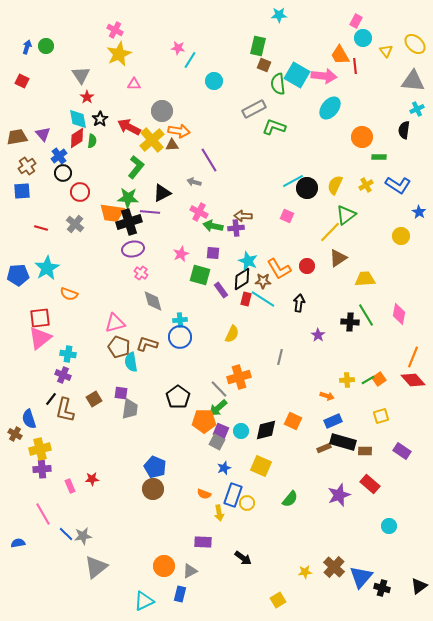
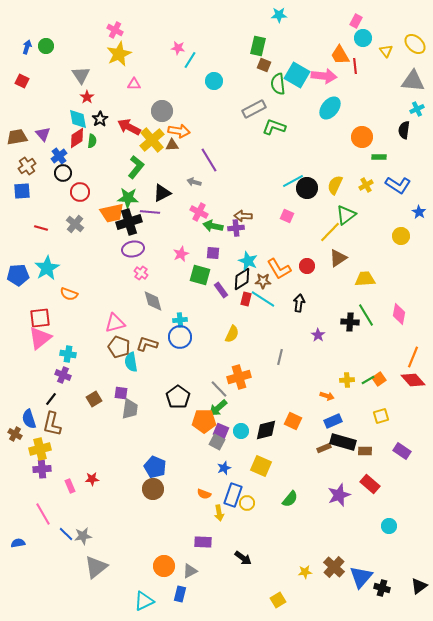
orange trapezoid at (112, 213): rotated 20 degrees counterclockwise
brown L-shape at (65, 410): moved 13 px left, 14 px down
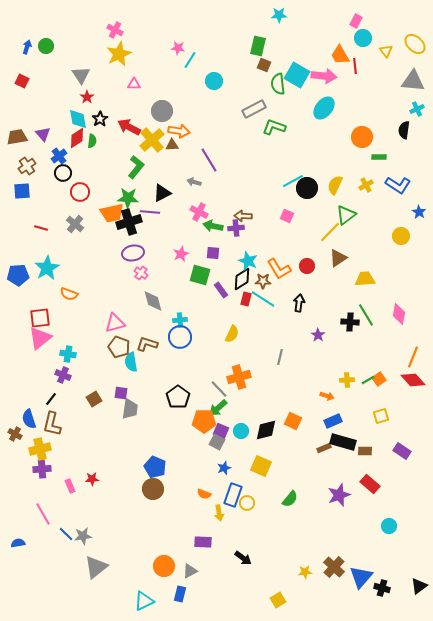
cyan ellipse at (330, 108): moved 6 px left
purple ellipse at (133, 249): moved 4 px down
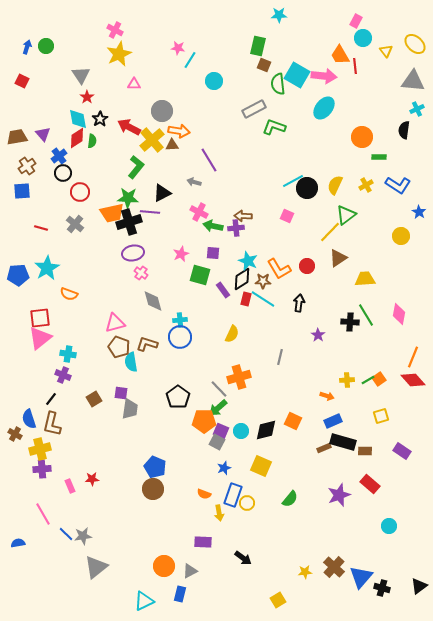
purple rectangle at (221, 290): moved 2 px right
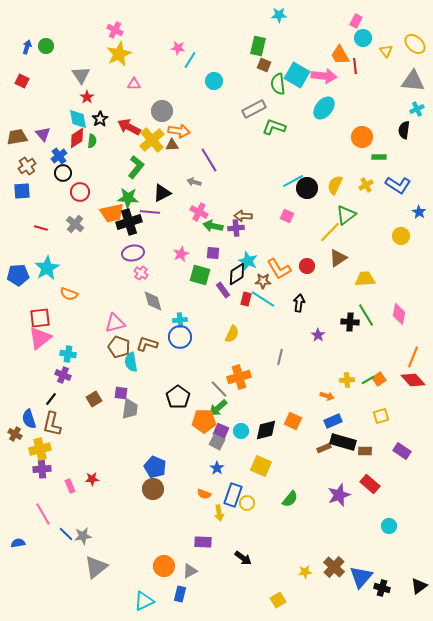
black diamond at (242, 279): moved 5 px left, 5 px up
blue star at (224, 468): moved 7 px left; rotated 16 degrees counterclockwise
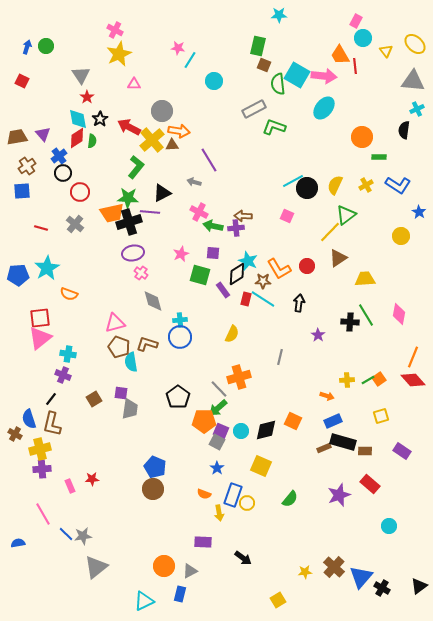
black cross at (382, 588): rotated 14 degrees clockwise
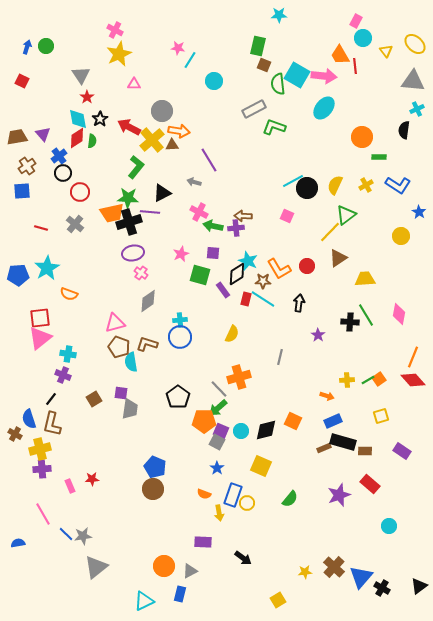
gray diamond at (153, 301): moved 5 px left; rotated 70 degrees clockwise
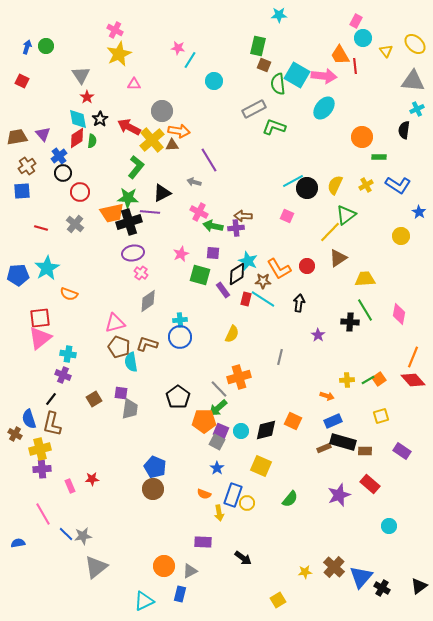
green line at (366, 315): moved 1 px left, 5 px up
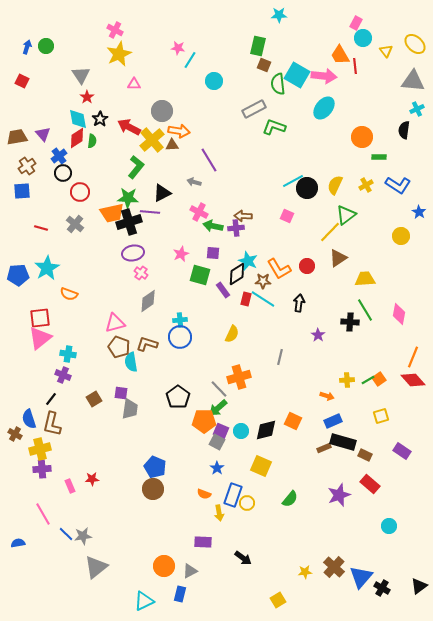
pink rectangle at (356, 21): moved 2 px down
brown rectangle at (365, 451): moved 4 px down; rotated 24 degrees clockwise
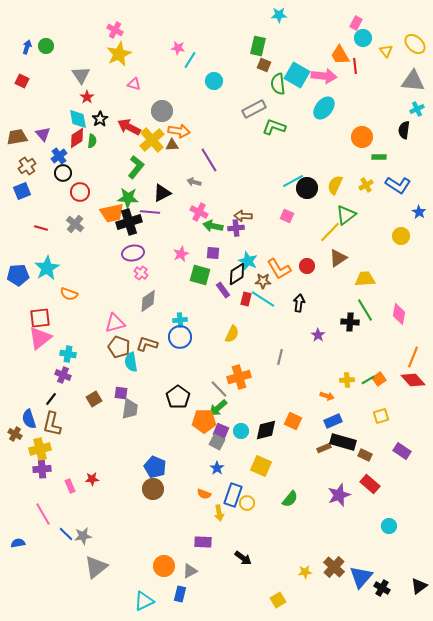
pink triangle at (134, 84): rotated 16 degrees clockwise
blue square at (22, 191): rotated 18 degrees counterclockwise
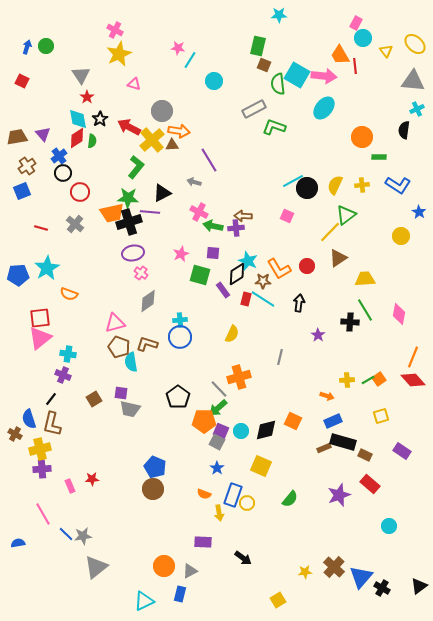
yellow cross at (366, 185): moved 4 px left; rotated 24 degrees clockwise
gray trapezoid at (130, 409): rotated 95 degrees clockwise
